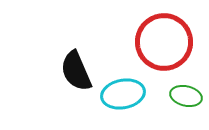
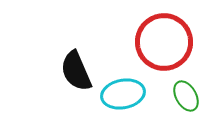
green ellipse: rotated 48 degrees clockwise
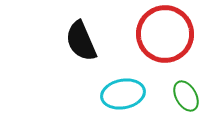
red circle: moved 1 px right, 8 px up
black semicircle: moved 5 px right, 30 px up
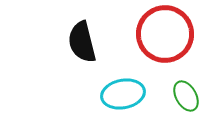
black semicircle: moved 1 px right, 1 px down; rotated 9 degrees clockwise
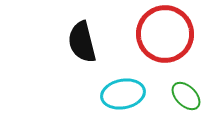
green ellipse: rotated 16 degrees counterclockwise
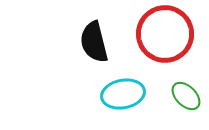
black semicircle: moved 12 px right
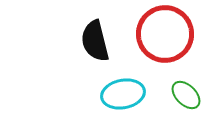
black semicircle: moved 1 px right, 1 px up
green ellipse: moved 1 px up
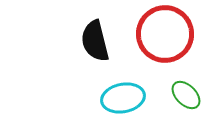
cyan ellipse: moved 4 px down
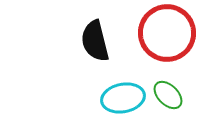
red circle: moved 2 px right, 1 px up
green ellipse: moved 18 px left
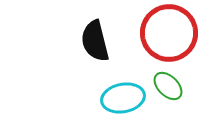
red circle: moved 2 px right
green ellipse: moved 9 px up
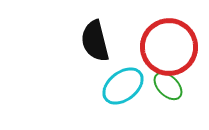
red circle: moved 14 px down
cyan ellipse: moved 12 px up; rotated 27 degrees counterclockwise
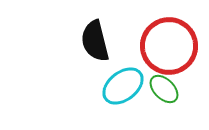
red circle: moved 1 px up
green ellipse: moved 4 px left, 3 px down
